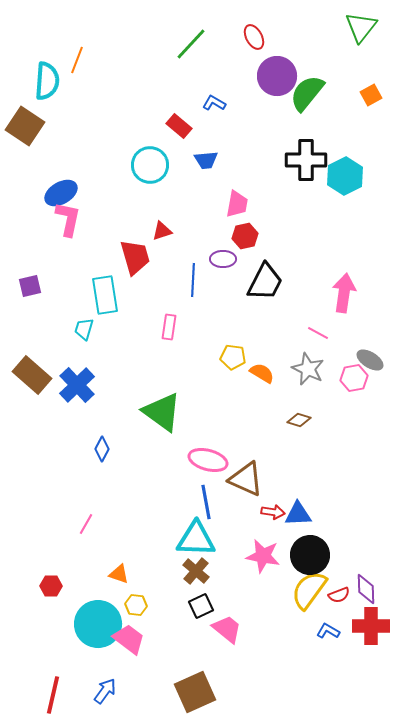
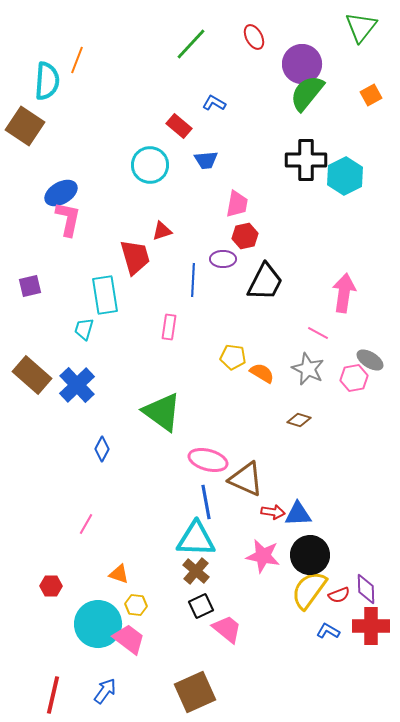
purple circle at (277, 76): moved 25 px right, 12 px up
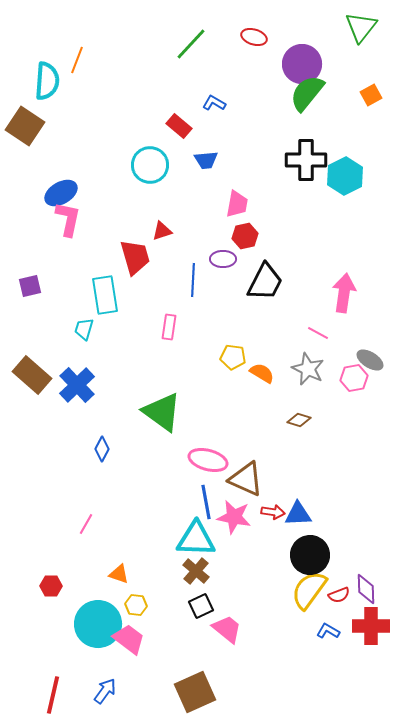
red ellipse at (254, 37): rotated 45 degrees counterclockwise
pink star at (263, 556): moved 29 px left, 39 px up
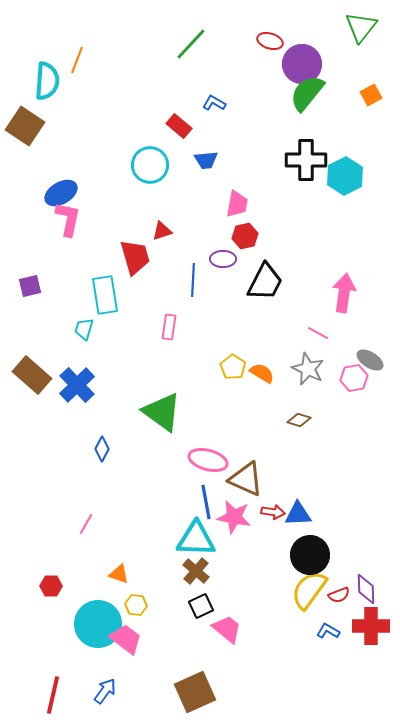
red ellipse at (254, 37): moved 16 px right, 4 px down
yellow pentagon at (233, 357): moved 10 px down; rotated 25 degrees clockwise
pink trapezoid at (129, 639): moved 3 px left
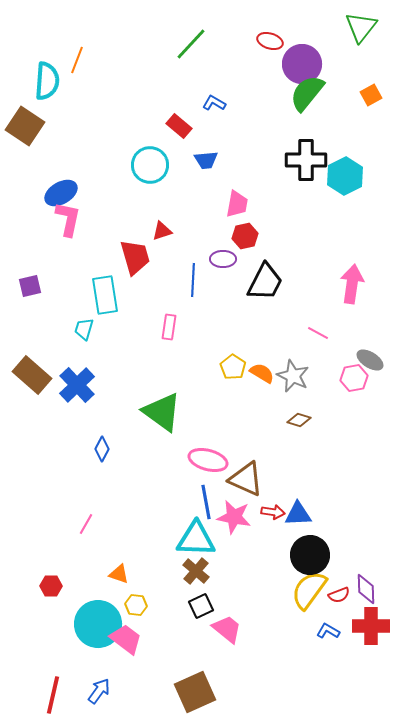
pink arrow at (344, 293): moved 8 px right, 9 px up
gray star at (308, 369): moved 15 px left, 7 px down
blue arrow at (105, 691): moved 6 px left
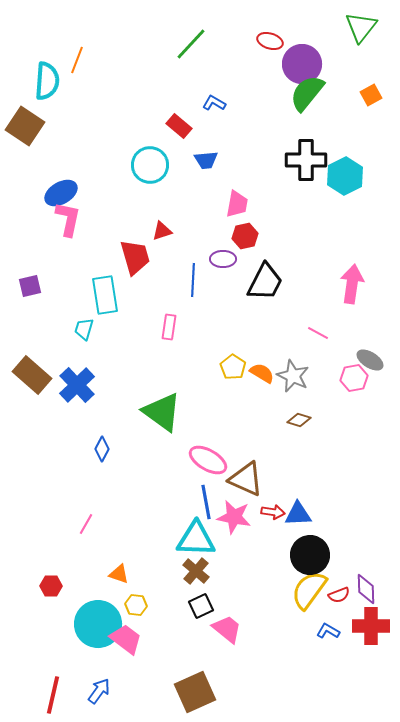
pink ellipse at (208, 460): rotated 15 degrees clockwise
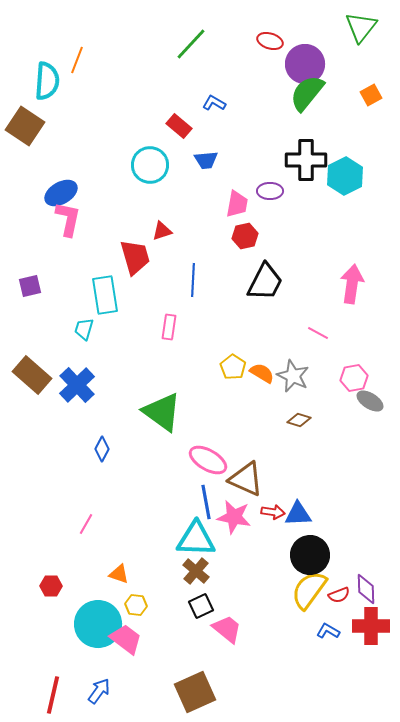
purple circle at (302, 64): moved 3 px right
purple ellipse at (223, 259): moved 47 px right, 68 px up
gray ellipse at (370, 360): moved 41 px down
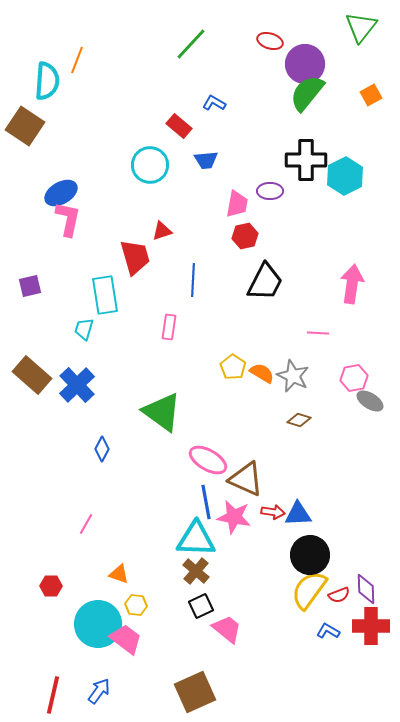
pink line at (318, 333): rotated 25 degrees counterclockwise
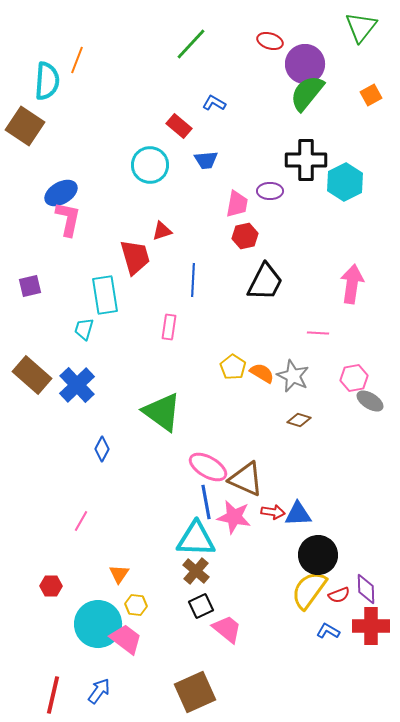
cyan hexagon at (345, 176): moved 6 px down
pink ellipse at (208, 460): moved 7 px down
pink line at (86, 524): moved 5 px left, 3 px up
black circle at (310, 555): moved 8 px right
orange triangle at (119, 574): rotated 45 degrees clockwise
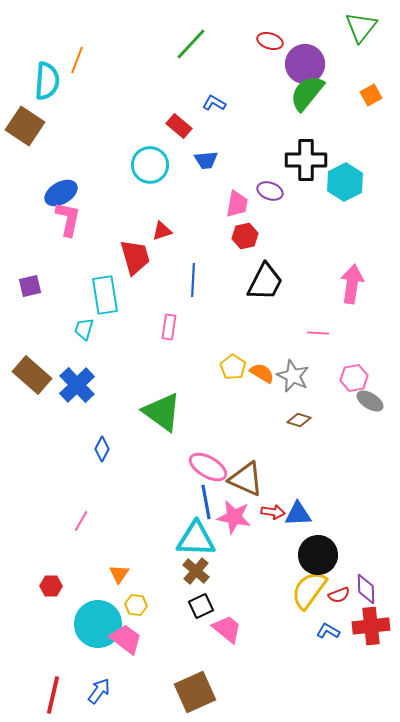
purple ellipse at (270, 191): rotated 20 degrees clockwise
red cross at (371, 626): rotated 6 degrees counterclockwise
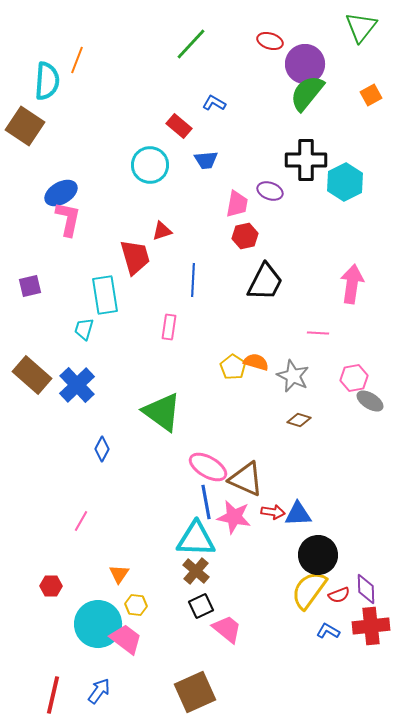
orange semicircle at (262, 373): moved 6 px left, 11 px up; rotated 15 degrees counterclockwise
